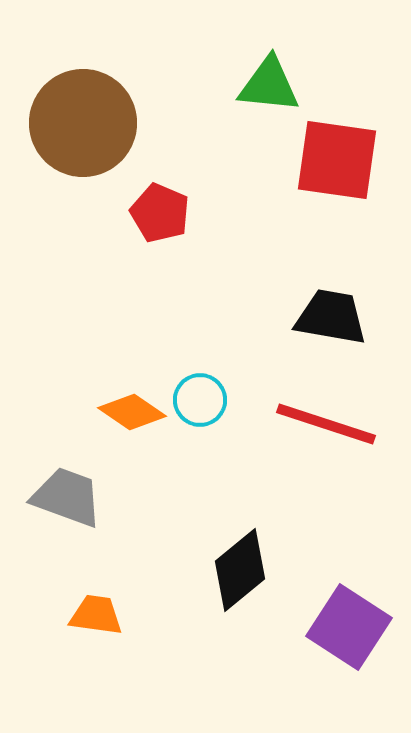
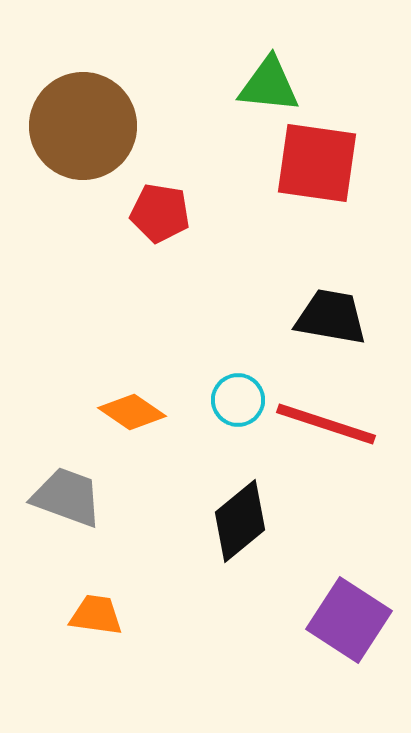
brown circle: moved 3 px down
red square: moved 20 px left, 3 px down
red pentagon: rotated 14 degrees counterclockwise
cyan circle: moved 38 px right
black diamond: moved 49 px up
purple square: moved 7 px up
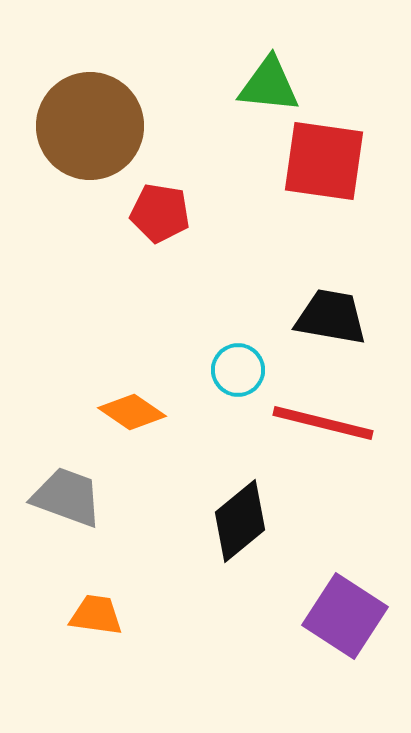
brown circle: moved 7 px right
red square: moved 7 px right, 2 px up
cyan circle: moved 30 px up
red line: moved 3 px left, 1 px up; rotated 4 degrees counterclockwise
purple square: moved 4 px left, 4 px up
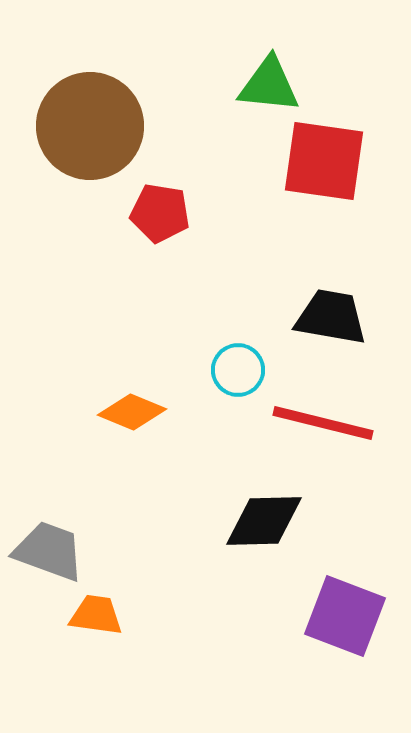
orange diamond: rotated 12 degrees counterclockwise
gray trapezoid: moved 18 px left, 54 px down
black diamond: moved 24 px right; rotated 38 degrees clockwise
purple square: rotated 12 degrees counterclockwise
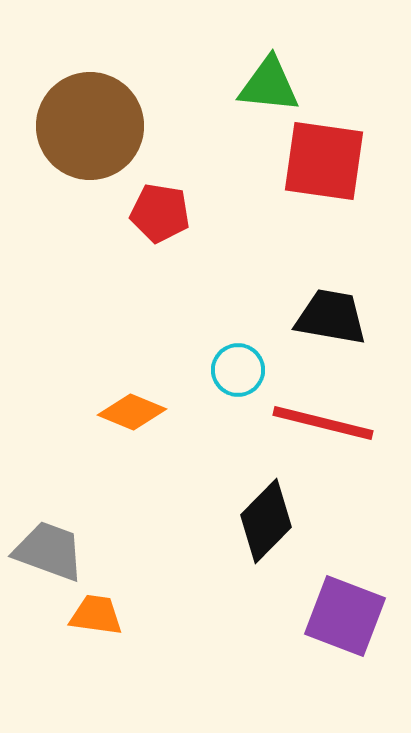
black diamond: moved 2 px right; rotated 44 degrees counterclockwise
